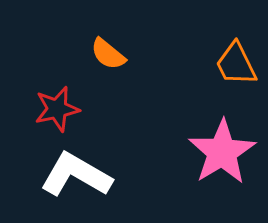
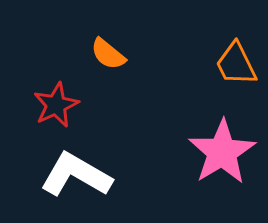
red star: moved 1 px left, 4 px up; rotated 12 degrees counterclockwise
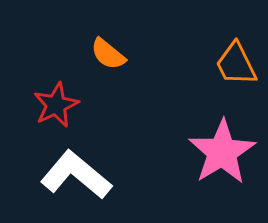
white L-shape: rotated 10 degrees clockwise
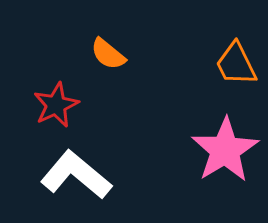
pink star: moved 3 px right, 2 px up
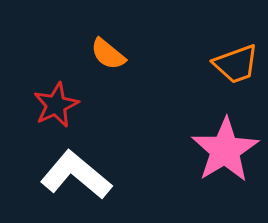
orange trapezoid: rotated 84 degrees counterclockwise
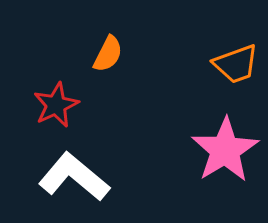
orange semicircle: rotated 102 degrees counterclockwise
white L-shape: moved 2 px left, 2 px down
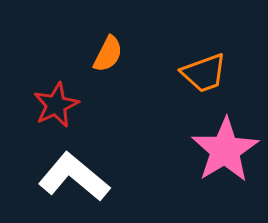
orange trapezoid: moved 32 px left, 9 px down
